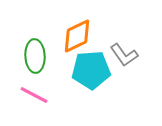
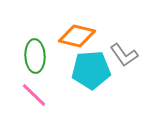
orange diamond: rotated 39 degrees clockwise
pink line: rotated 16 degrees clockwise
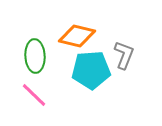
gray L-shape: rotated 124 degrees counterclockwise
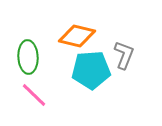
green ellipse: moved 7 px left, 1 px down
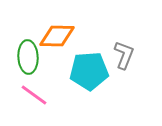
orange diamond: moved 20 px left; rotated 12 degrees counterclockwise
cyan pentagon: moved 2 px left, 1 px down
pink line: rotated 8 degrees counterclockwise
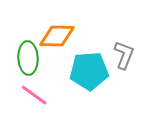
green ellipse: moved 1 px down
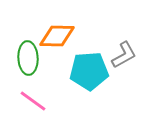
gray L-shape: rotated 40 degrees clockwise
pink line: moved 1 px left, 6 px down
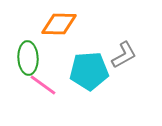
orange diamond: moved 2 px right, 12 px up
pink line: moved 10 px right, 16 px up
